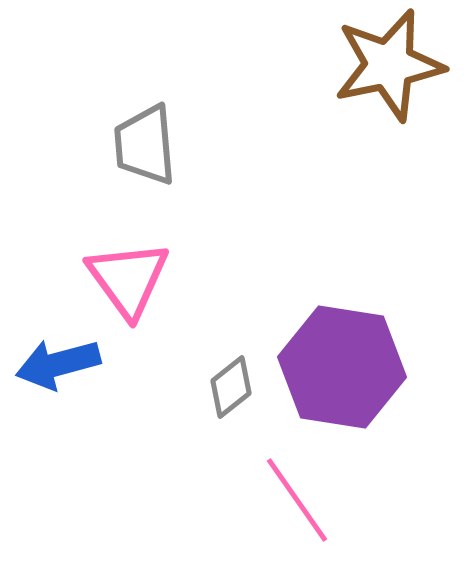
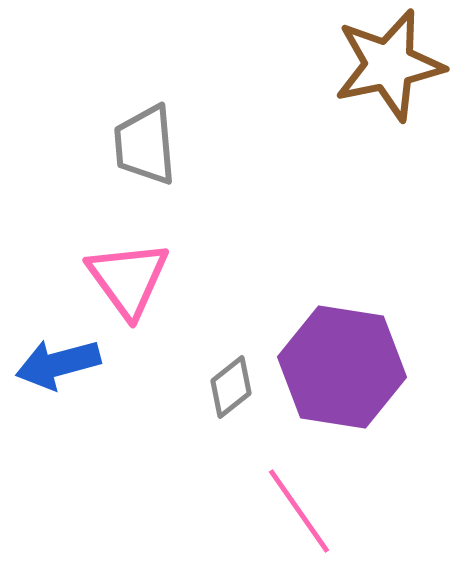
pink line: moved 2 px right, 11 px down
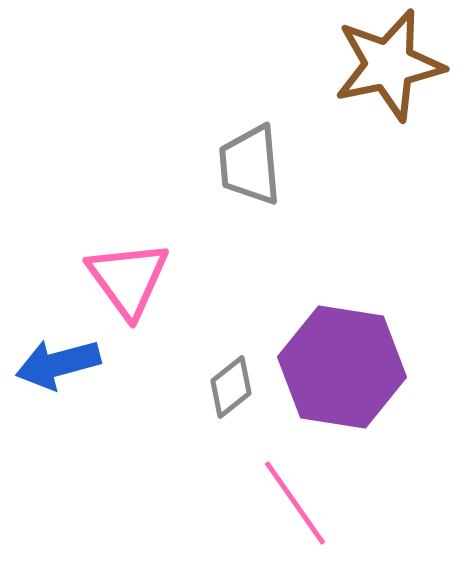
gray trapezoid: moved 105 px right, 20 px down
pink line: moved 4 px left, 8 px up
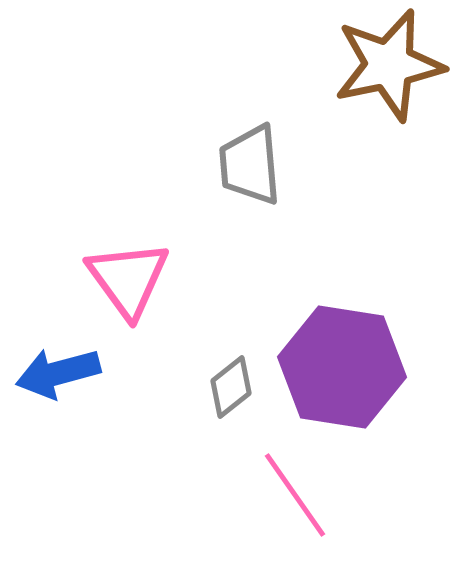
blue arrow: moved 9 px down
pink line: moved 8 px up
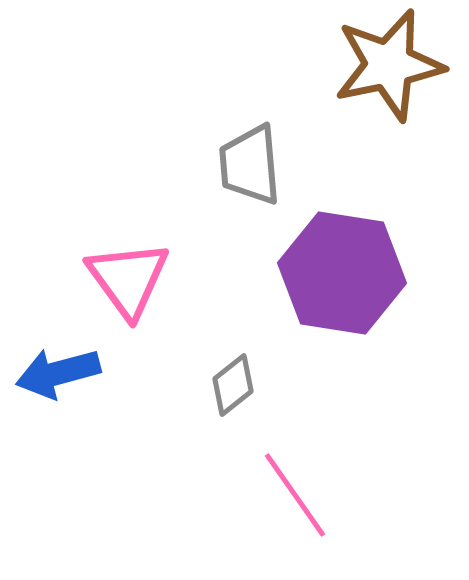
purple hexagon: moved 94 px up
gray diamond: moved 2 px right, 2 px up
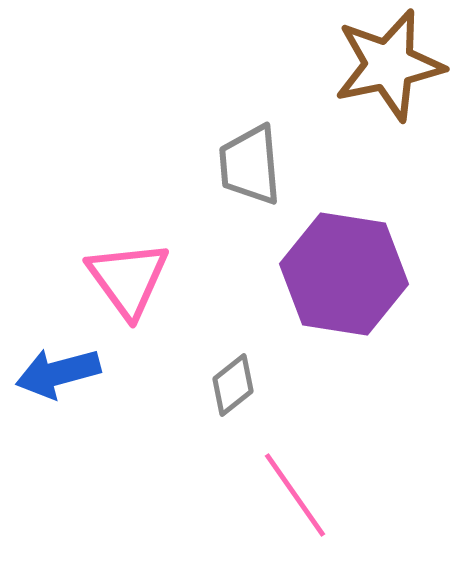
purple hexagon: moved 2 px right, 1 px down
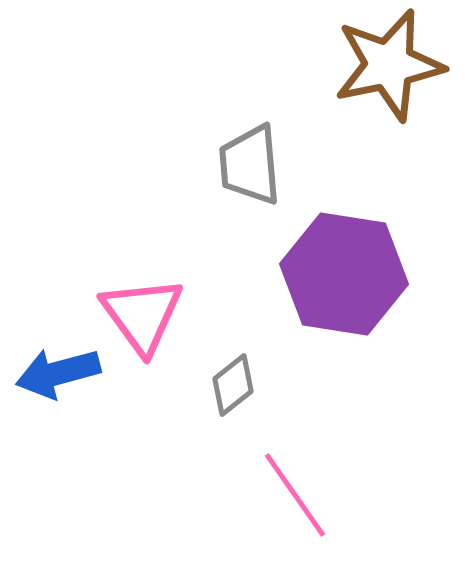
pink triangle: moved 14 px right, 36 px down
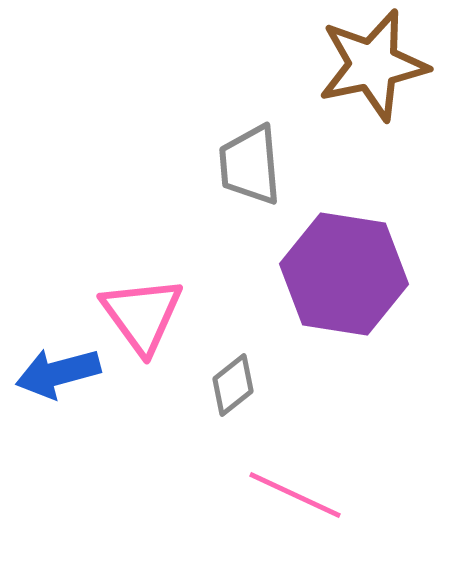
brown star: moved 16 px left
pink line: rotated 30 degrees counterclockwise
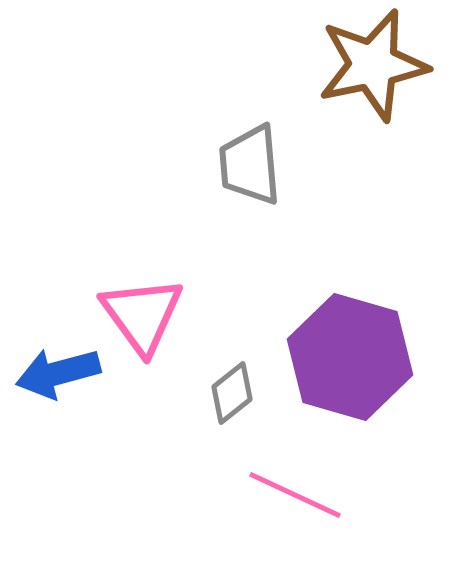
purple hexagon: moved 6 px right, 83 px down; rotated 7 degrees clockwise
gray diamond: moved 1 px left, 8 px down
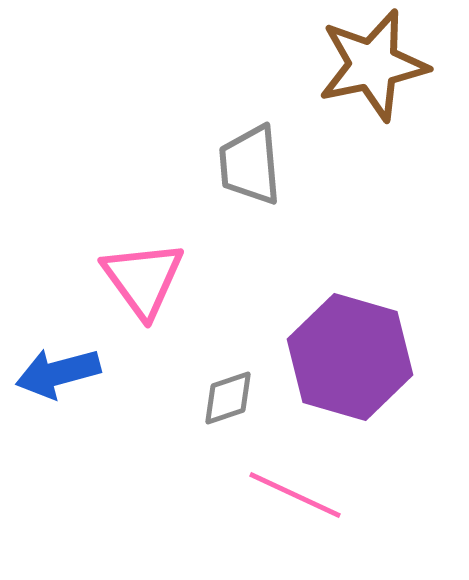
pink triangle: moved 1 px right, 36 px up
gray diamond: moved 4 px left, 5 px down; rotated 20 degrees clockwise
